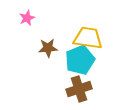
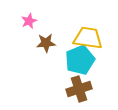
pink star: moved 2 px right, 3 px down
brown star: moved 2 px left, 5 px up
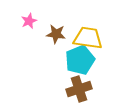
brown star: moved 10 px right, 9 px up; rotated 12 degrees clockwise
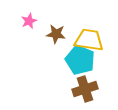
yellow trapezoid: moved 1 px right, 2 px down
cyan pentagon: rotated 28 degrees counterclockwise
brown cross: moved 6 px right
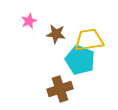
yellow trapezoid: rotated 16 degrees counterclockwise
brown cross: moved 25 px left
